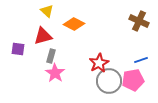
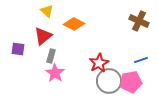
red triangle: rotated 24 degrees counterclockwise
pink pentagon: moved 2 px left, 2 px down
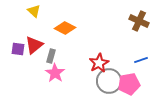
yellow triangle: moved 13 px left
orange diamond: moved 9 px left, 4 px down
red triangle: moved 9 px left, 9 px down
pink pentagon: moved 2 px left, 2 px down
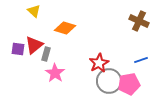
orange diamond: rotated 10 degrees counterclockwise
gray rectangle: moved 5 px left, 2 px up
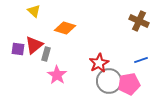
pink star: moved 2 px right, 2 px down
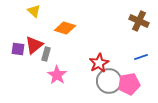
blue line: moved 3 px up
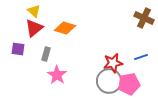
brown cross: moved 5 px right, 3 px up
red triangle: moved 17 px up
red star: moved 14 px right; rotated 18 degrees clockwise
